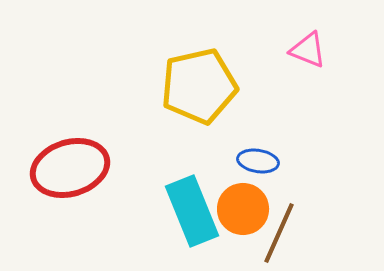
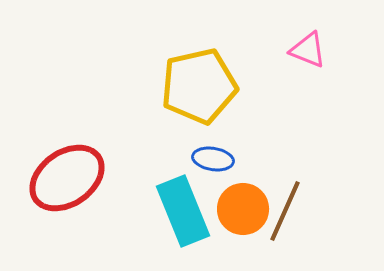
blue ellipse: moved 45 px left, 2 px up
red ellipse: moved 3 px left, 10 px down; rotated 18 degrees counterclockwise
cyan rectangle: moved 9 px left
brown line: moved 6 px right, 22 px up
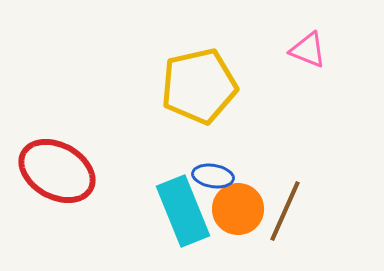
blue ellipse: moved 17 px down
red ellipse: moved 10 px left, 7 px up; rotated 64 degrees clockwise
orange circle: moved 5 px left
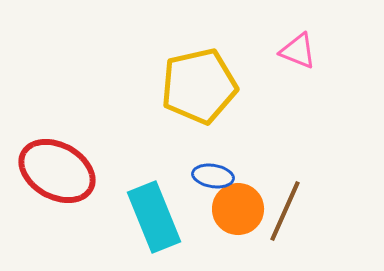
pink triangle: moved 10 px left, 1 px down
cyan rectangle: moved 29 px left, 6 px down
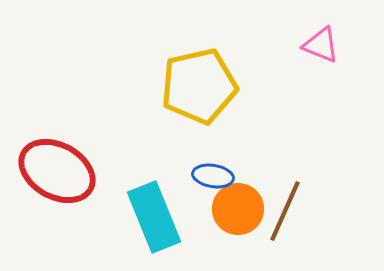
pink triangle: moved 23 px right, 6 px up
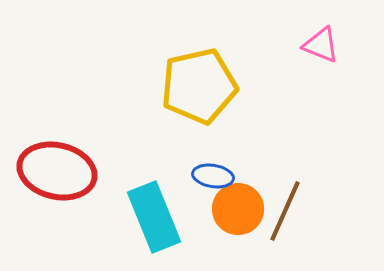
red ellipse: rotated 16 degrees counterclockwise
